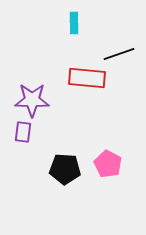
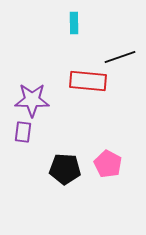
black line: moved 1 px right, 3 px down
red rectangle: moved 1 px right, 3 px down
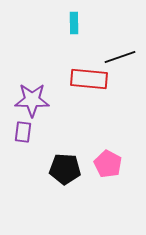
red rectangle: moved 1 px right, 2 px up
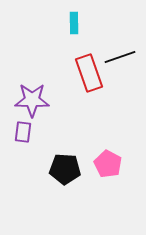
red rectangle: moved 6 px up; rotated 66 degrees clockwise
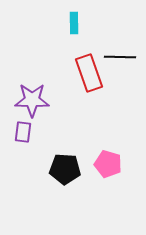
black line: rotated 20 degrees clockwise
pink pentagon: rotated 12 degrees counterclockwise
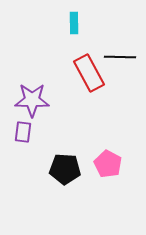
red rectangle: rotated 9 degrees counterclockwise
pink pentagon: rotated 12 degrees clockwise
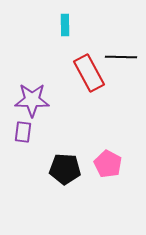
cyan rectangle: moved 9 px left, 2 px down
black line: moved 1 px right
